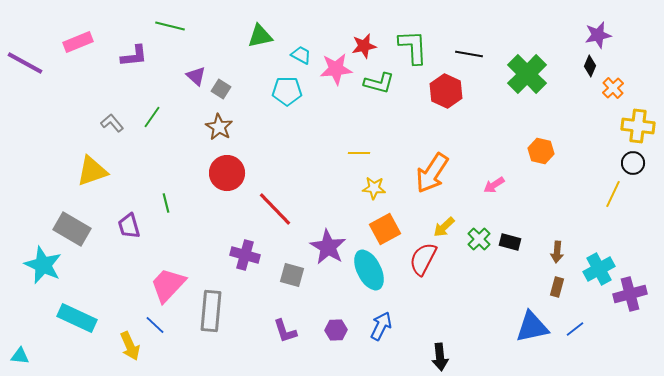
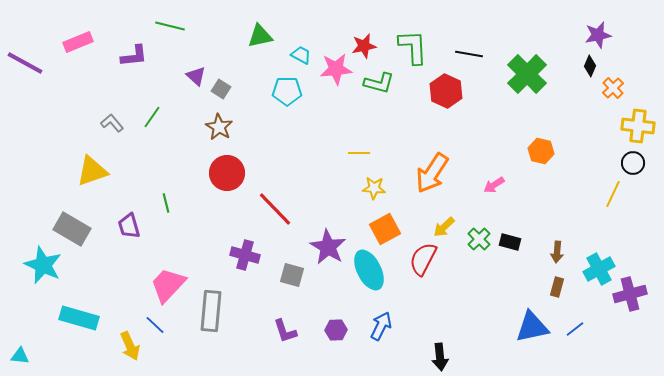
cyan rectangle at (77, 318): moved 2 px right; rotated 9 degrees counterclockwise
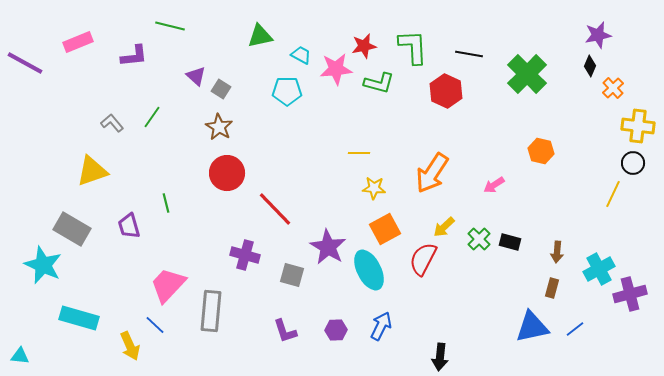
brown rectangle at (557, 287): moved 5 px left, 1 px down
black arrow at (440, 357): rotated 12 degrees clockwise
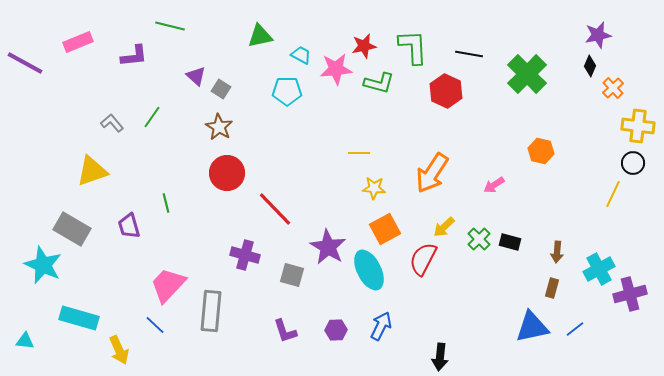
yellow arrow at (130, 346): moved 11 px left, 4 px down
cyan triangle at (20, 356): moved 5 px right, 15 px up
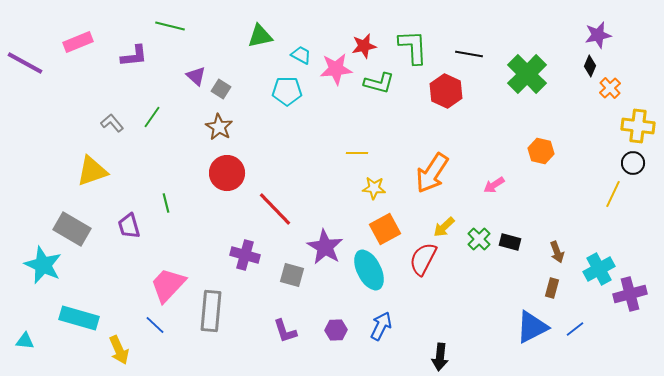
orange cross at (613, 88): moved 3 px left
yellow line at (359, 153): moved 2 px left
purple star at (328, 247): moved 3 px left
brown arrow at (557, 252): rotated 25 degrees counterclockwise
blue triangle at (532, 327): rotated 15 degrees counterclockwise
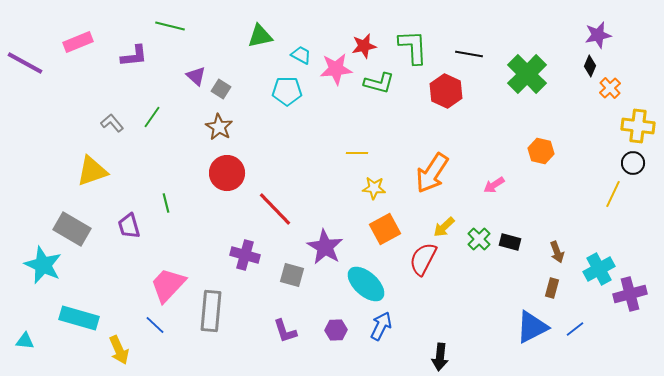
cyan ellipse at (369, 270): moved 3 px left, 14 px down; rotated 21 degrees counterclockwise
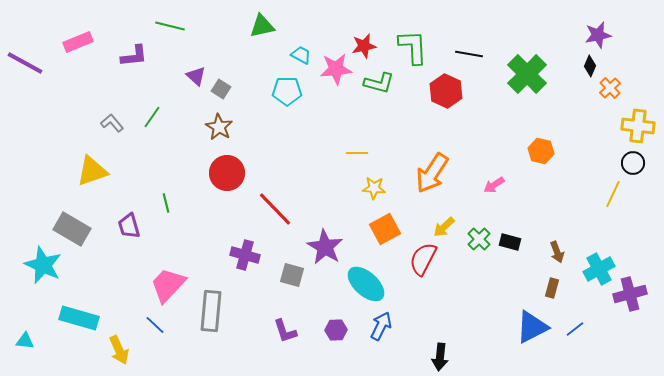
green triangle at (260, 36): moved 2 px right, 10 px up
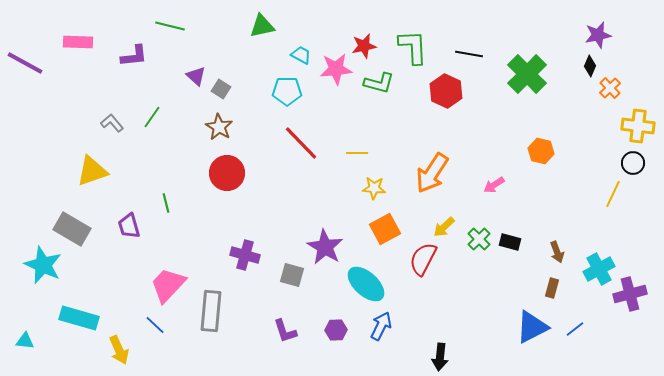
pink rectangle at (78, 42): rotated 24 degrees clockwise
red line at (275, 209): moved 26 px right, 66 px up
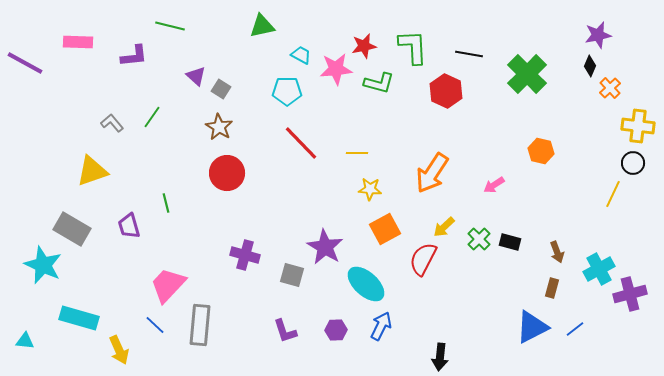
yellow star at (374, 188): moved 4 px left, 1 px down
gray rectangle at (211, 311): moved 11 px left, 14 px down
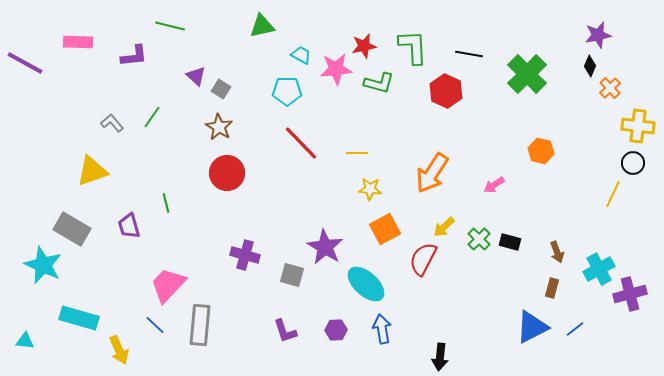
blue arrow at (381, 326): moved 1 px right, 3 px down; rotated 36 degrees counterclockwise
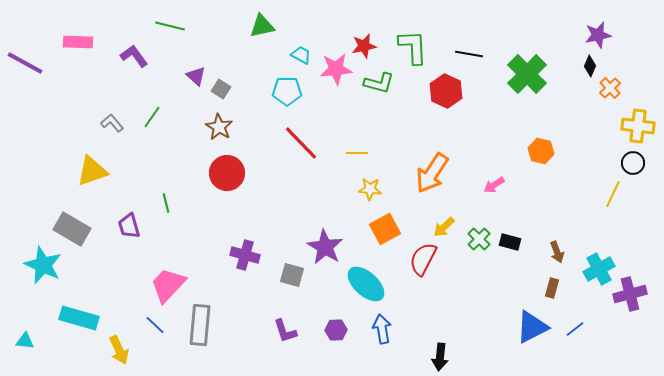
purple L-shape at (134, 56): rotated 120 degrees counterclockwise
